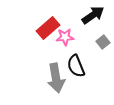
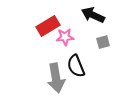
black arrow: rotated 120 degrees counterclockwise
red rectangle: moved 2 px up; rotated 10 degrees clockwise
gray square: rotated 24 degrees clockwise
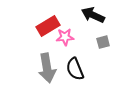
black semicircle: moved 1 px left, 3 px down
gray arrow: moved 9 px left, 10 px up
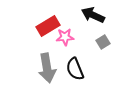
gray square: rotated 16 degrees counterclockwise
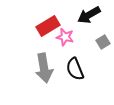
black arrow: moved 4 px left; rotated 55 degrees counterclockwise
pink star: rotated 18 degrees clockwise
gray arrow: moved 3 px left
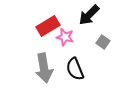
black arrow: rotated 15 degrees counterclockwise
gray square: rotated 24 degrees counterclockwise
